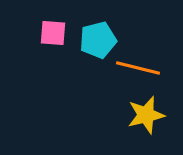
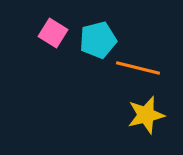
pink square: rotated 28 degrees clockwise
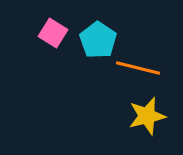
cyan pentagon: rotated 24 degrees counterclockwise
yellow star: moved 1 px right, 1 px down
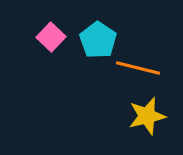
pink square: moved 2 px left, 4 px down; rotated 12 degrees clockwise
